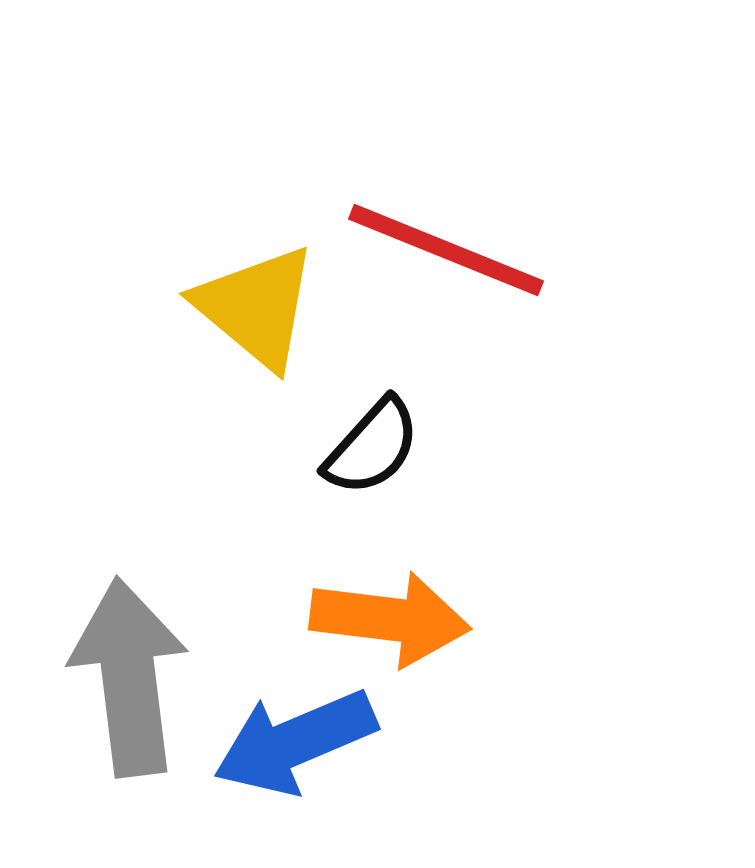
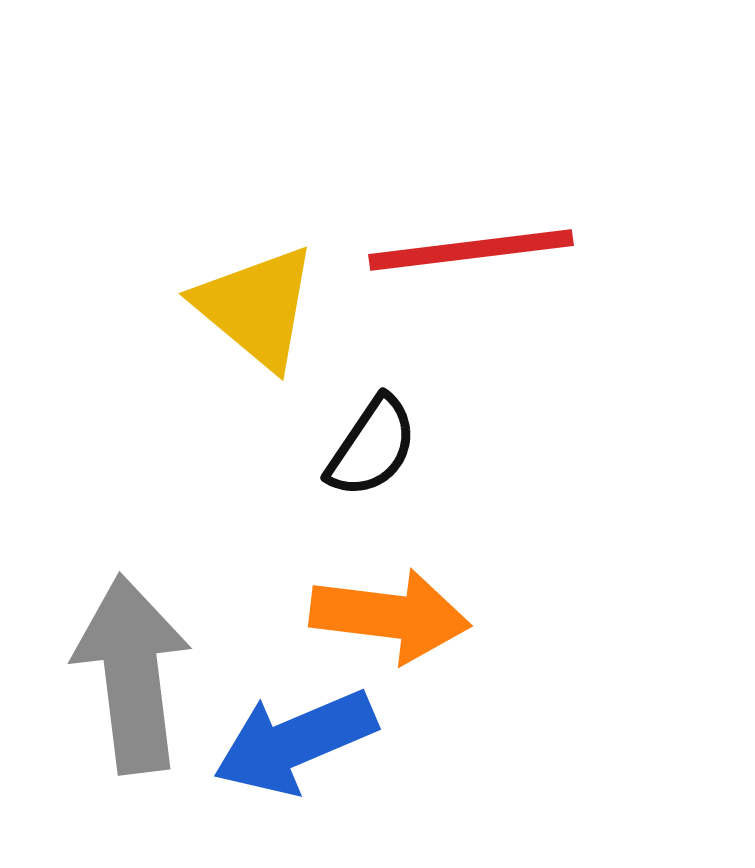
red line: moved 25 px right; rotated 29 degrees counterclockwise
black semicircle: rotated 8 degrees counterclockwise
orange arrow: moved 3 px up
gray arrow: moved 3 px right, 3 px up
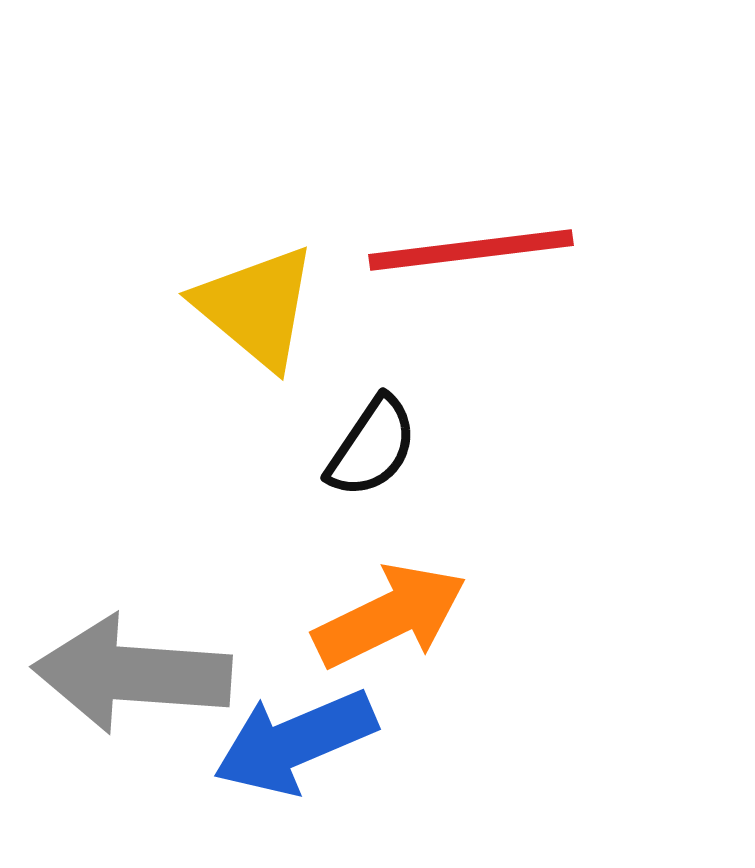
orange arrow: rotated 33 degrees counterclockwise
gray arrow: rotated 79 degrees counterclockwise
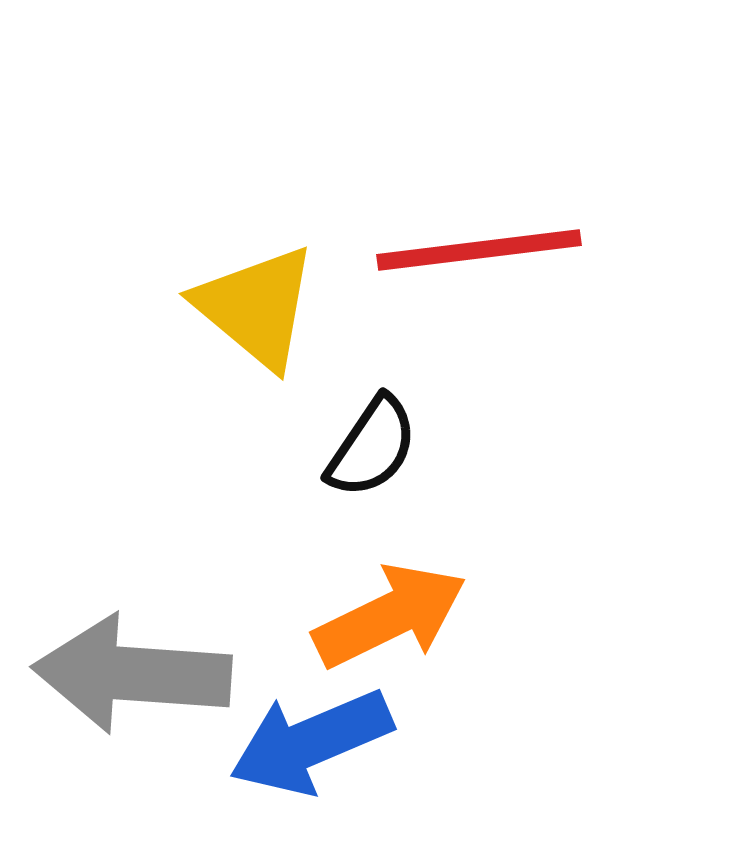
red line: moved 8 px right
blue arrow: moved 16 px right
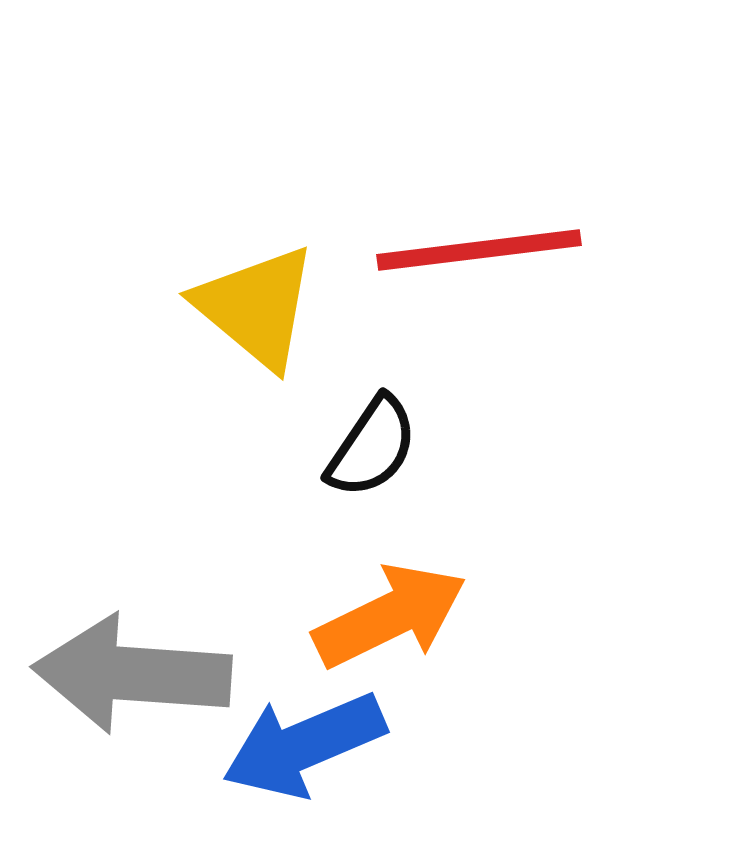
blue arrow: moved 7 px left, 3 px down
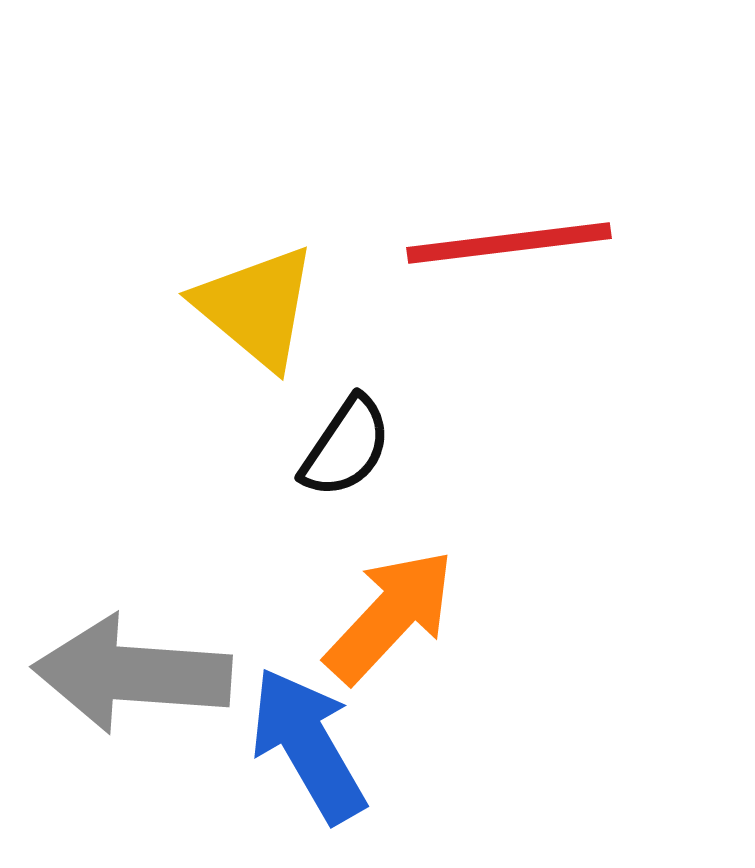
red line: moved 30 px right, 7 px up
black semicircle: moved 26 px left
orange arrow: rotated 21 degrees counterclockwise
blue arrow: moved 4 px right; rotated 83 degrees clockwise
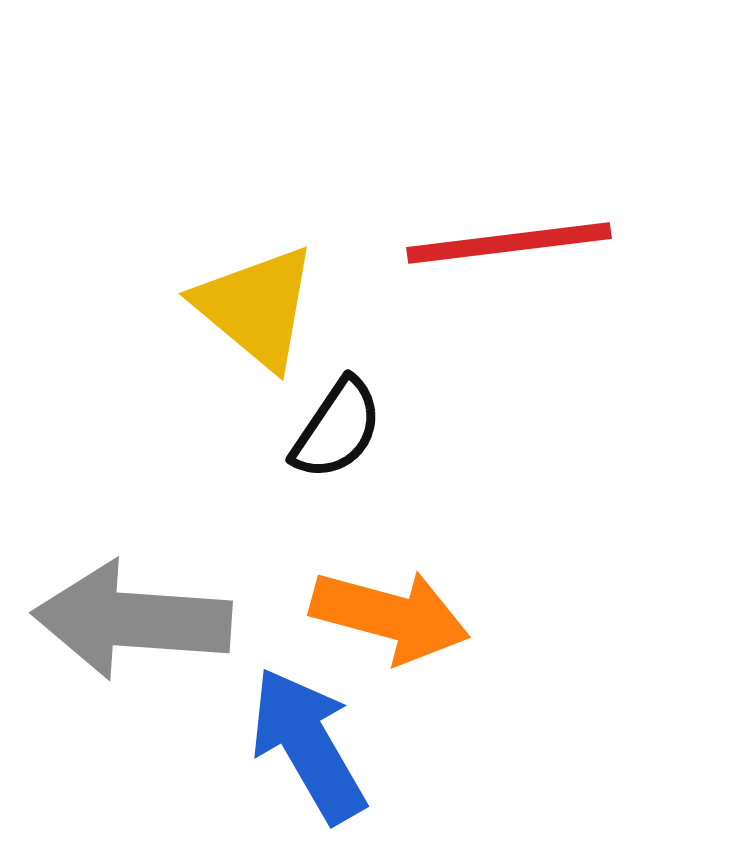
black semicircle: moved 9 px left, 18 px up
orange arrow: rotated 62 degrees clockwise
gray arrow: moved 54 px up
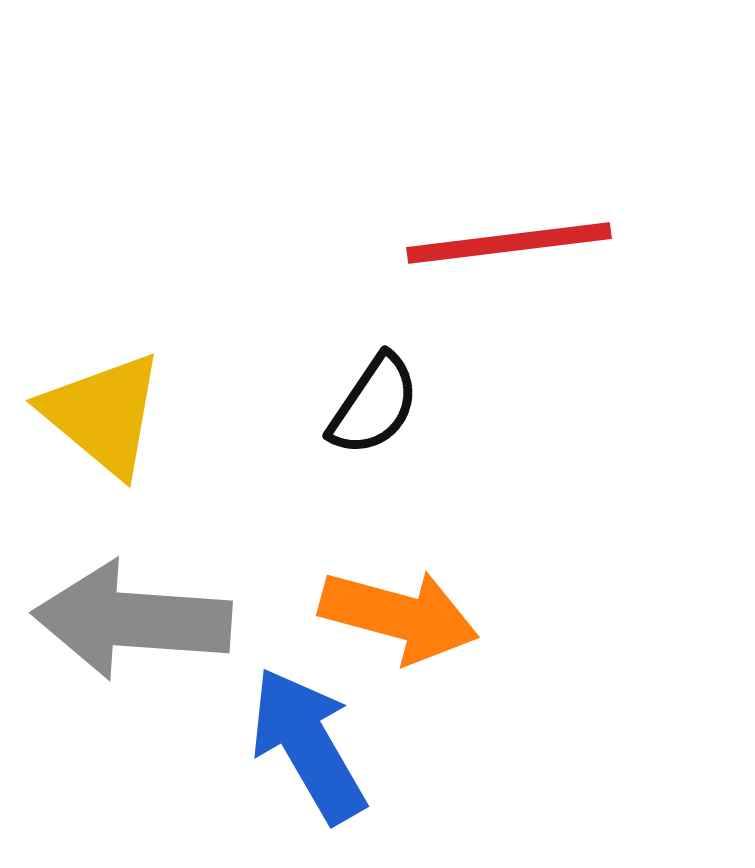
yellow triangle: moved 153 px left, 107 px down
black semicircle: moved 37 px right, 24 px up
orange arrow: moved 9 px right
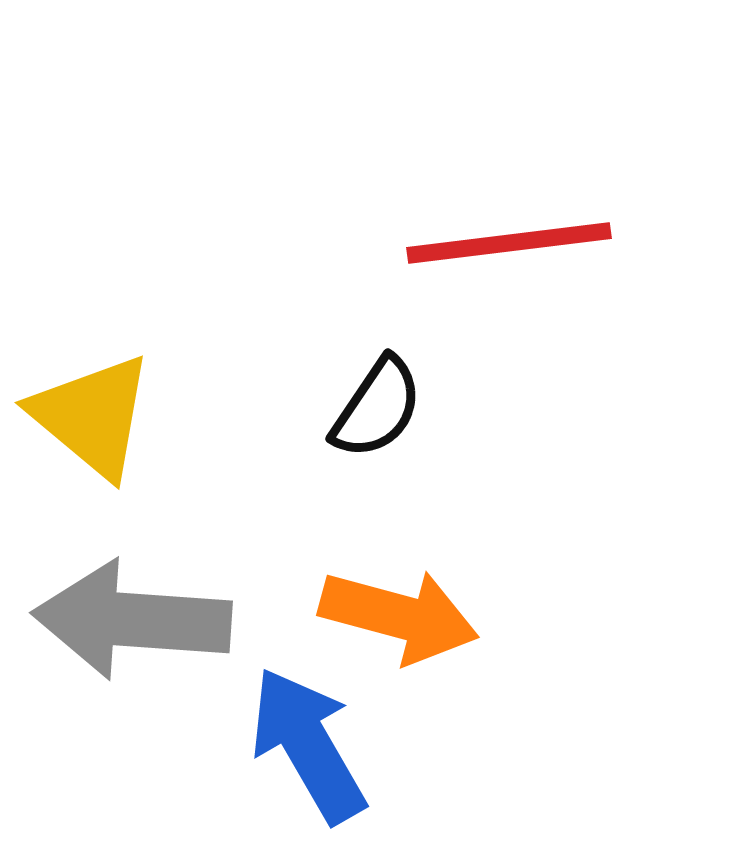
black semicircle: moved 3 px right, 3 px down
yellow triangle: moved 11 px left, 2 px down
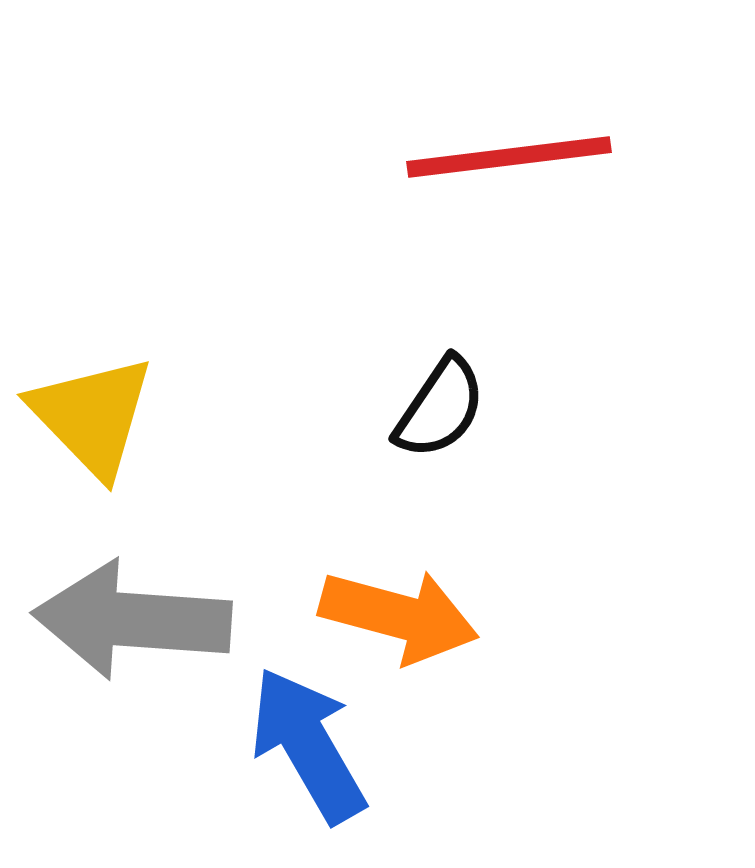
red line: moved 86 px up
black semicircle: moved 63 px right
yellow triangle: rotated 6 degrees clockwise
